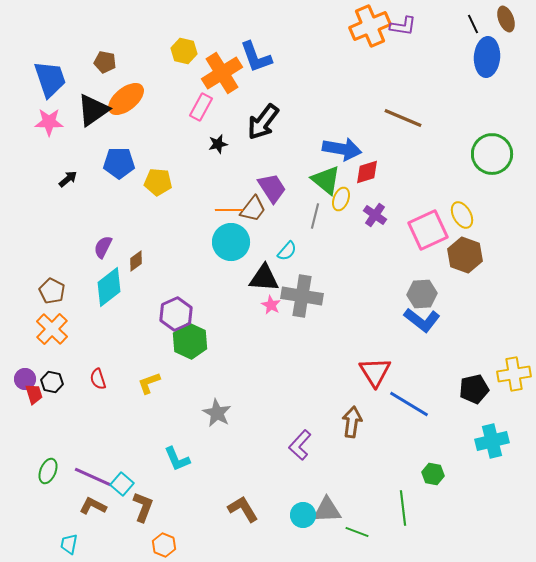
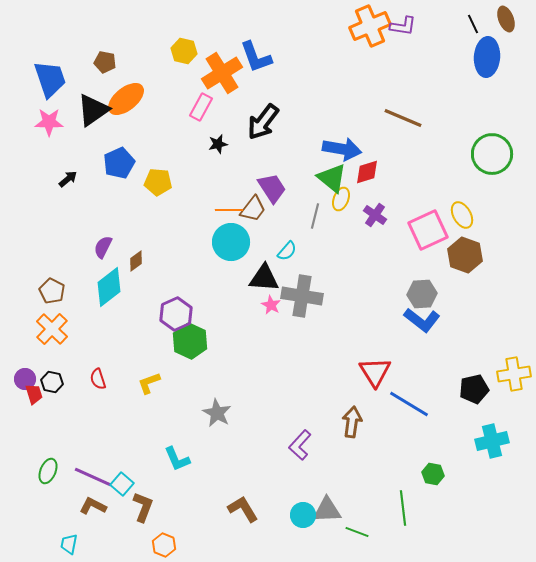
blue pentagon at (119, 163): rotated 24 degrees counterclockwise
green triangle at (326, 180): moved 6 px right, 2 px up
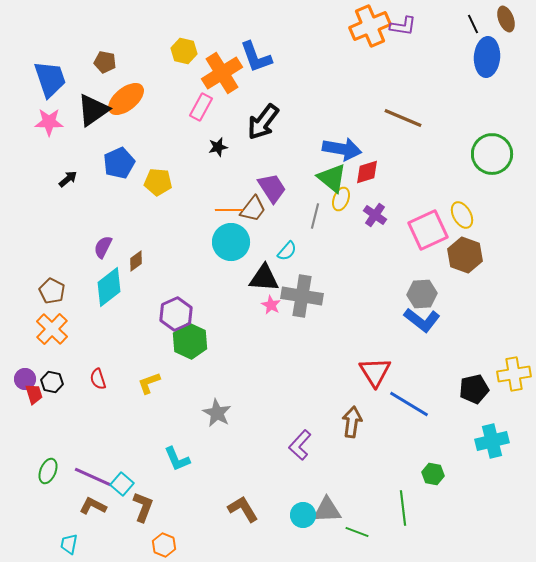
black star at (218, 144): moved 3 px down
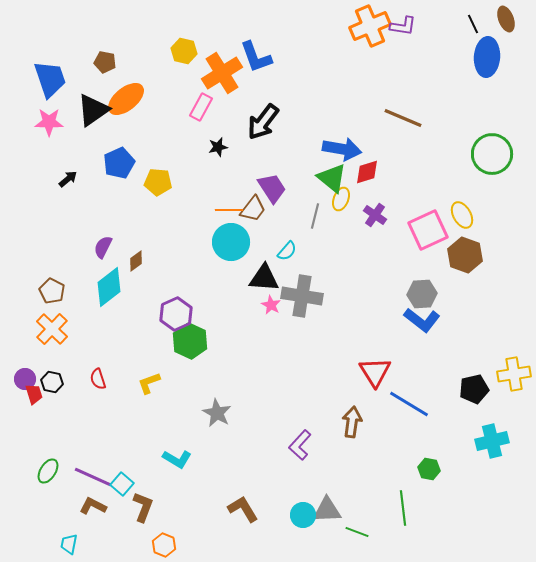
cyan L-shape at (177, 459): rotated 36 degrees counterclockwise
green ellipse at (48, 471): rotated 10 degrees clockwise
green hexagon at (433, 474): moved 4 px left, 5 px up
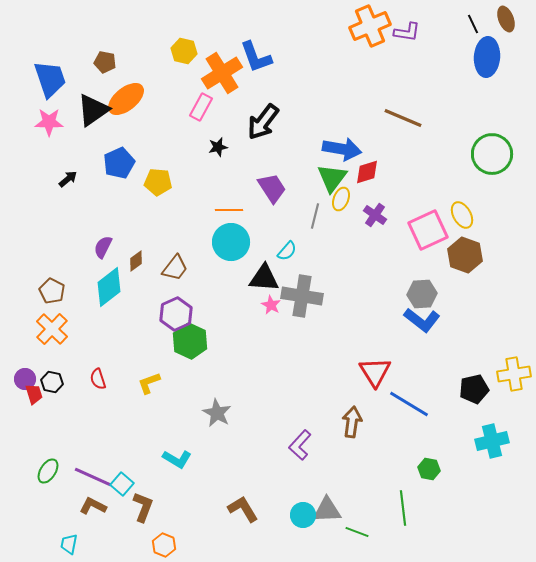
purple L-shape at (403, 26): moved 4 px right, 6 px down
green triangle at (332, 178): rotated 28 degrees clockwise
brown trapezoid at (253, 209): moved 78 px left, 59 px down
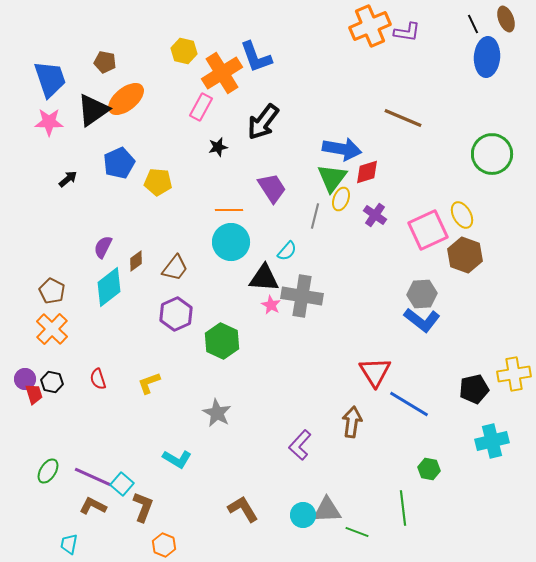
green hexagon at (190, 341): moved 32 px right
